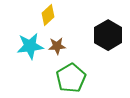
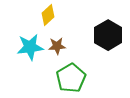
cyan star: moved 1 px down
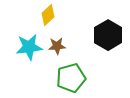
cyan star: moved 1 px left
green pentagon: rotated 16 degrees clockwise
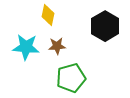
yellow diamond: rotated 35 degrees counterclockwise
black hexagon: moved 3 px left, 9 px up
cyan star: moved 3 px left; rotated 12 degrees clockwise
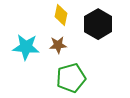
yellow diamond: moved 13 px right
black hexagon: moved 7 px left, 2 px up
brown star: moved 1 px right, 1 px up
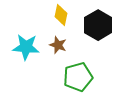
black hexagon: moved 1 px down
brown star: rotated 24 degrees clockwise
green pentagon: moved 7 px right, 1 px up
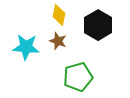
yellow diamond: moved 2 px left
brown star: moved 4 px up
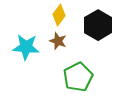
yellow diamond: rotated 25 degrees clockwise
green pentagon: rotated 12 degrees counterclockwise
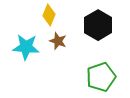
yellow diamond: moved 10 px left; rotated 15 degrees counterclockwise
green pentagon: moved 23 px right; rotated 8 degrees clockwise
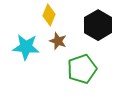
green pentagon: moved 19 px left, 8 px up
